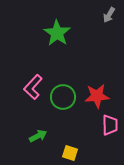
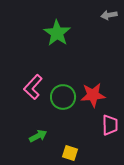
gray arrow: rotated 49 degrees clockwise
red star: moved 4 px left, 1 px up
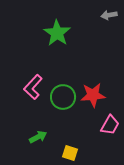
pink trapezoid: rotated 30 degrees clockwise
green arrow: moved 1 px down
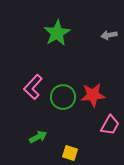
gray arrow: moved 20 px down
green star: rotated 8 degrees clockwise
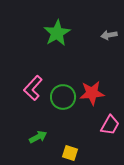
pink L-shape: moved 1 px down
red star: moved 1 px left, 2 px up
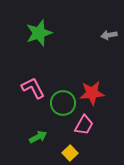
green star: moved 18 px left; rotated 12 degrees clockwise
pink L-shape: rotated 110 degrees clockwise
green circle: moved 6 px down
pink trapezoid: moved 26 px left
yellow square: rotated 28 degrees clockwise
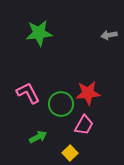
green star: rotated 12 degrees clockwise
pink L-shape: moved 5 px left, 5 px down
red star: moved 4 px left
green circle: moved 2 px left, 1 px down
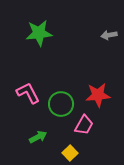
red star: moved 10 px right, 2 px down
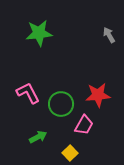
gray arrow: rotated 70 degrees clockwise
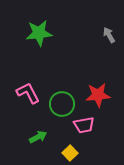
green circle: moved 1 px right
pink trapezoid: rotated 50 degrees clockwise
